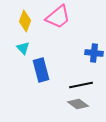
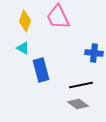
pink trapezoid: rotated 104 degrees clockwise
cyan triangle: rotated 16 degrees counterclockwise
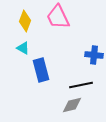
blue cross: moved 2 px down
gray diamond: moved 6 px left, 1 px down; rotated 50 degrees counterclockwise
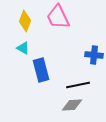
black line: moved 3 px left
gray diamond: rotated 10 degrees clockwise
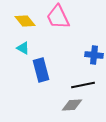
yellow diamond: rotated 60 degrees counterclockwise
black line: moved 5 px right
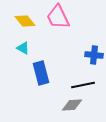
blue rectangle: moved 3 px down
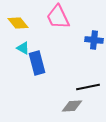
yellow diamond: moved 7 px left, 2 px down
blue cross: moved 15 px up
blue rectangle: moved 4 px left, 10 px up
black line: moved 5 px right, 2 px down
gray diamond: moved 1 px down
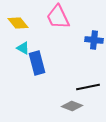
gray diamond: rotated 25 degrees clockwise
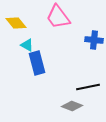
pink trapezoid: rotated 12 degrees counterclockwise
yellow diamond: moved 2 px left
cyan triangle: moved 4 px right, 3 px up
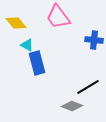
black line: rotated 20 degrees counterclockwise
